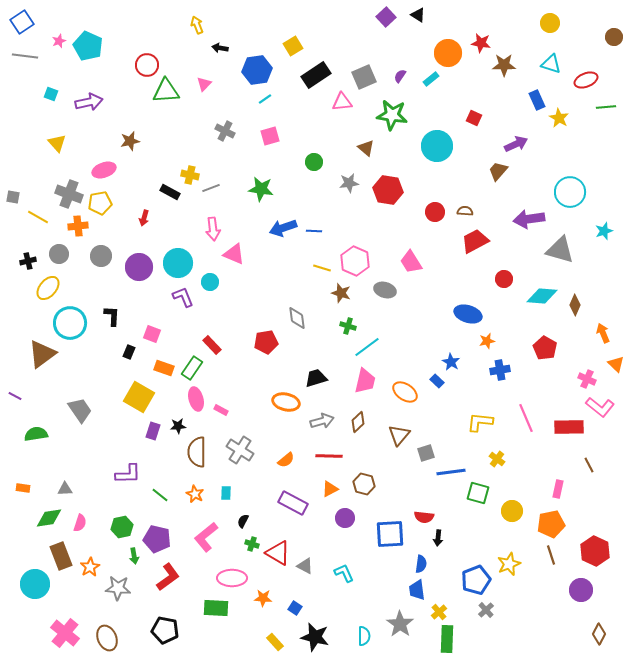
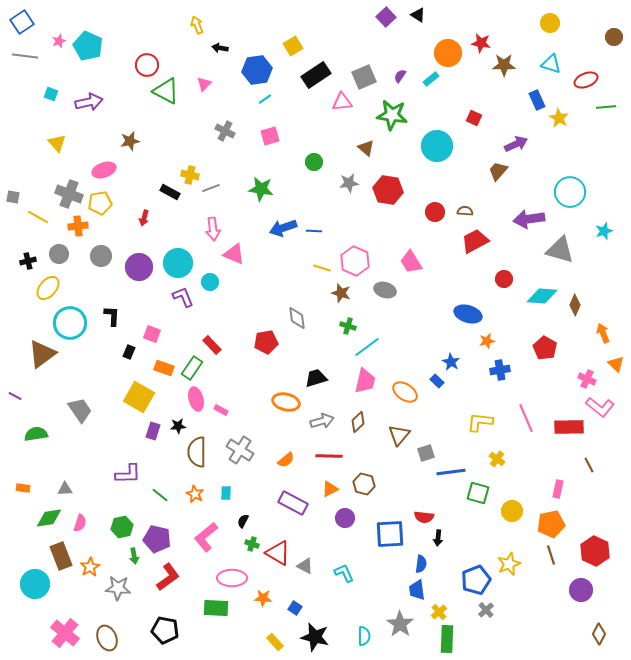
green triangle at (166, 91): rotated 32 degrees clockwise
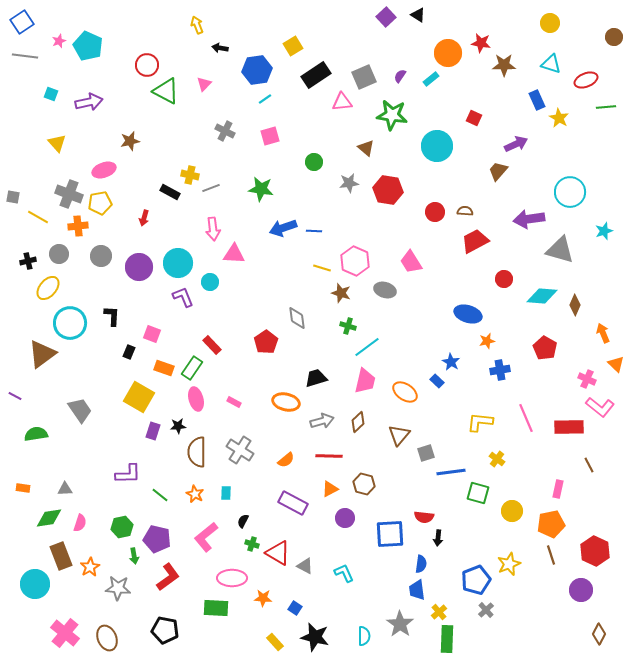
pink triangle at (234, 254): rotated 20 degrees counterclockwise
red pentagon at (266, 342): rotated 25 degrees counterclockwise
pink rectangle at (221, 410): moved 13 px right, 8 px up
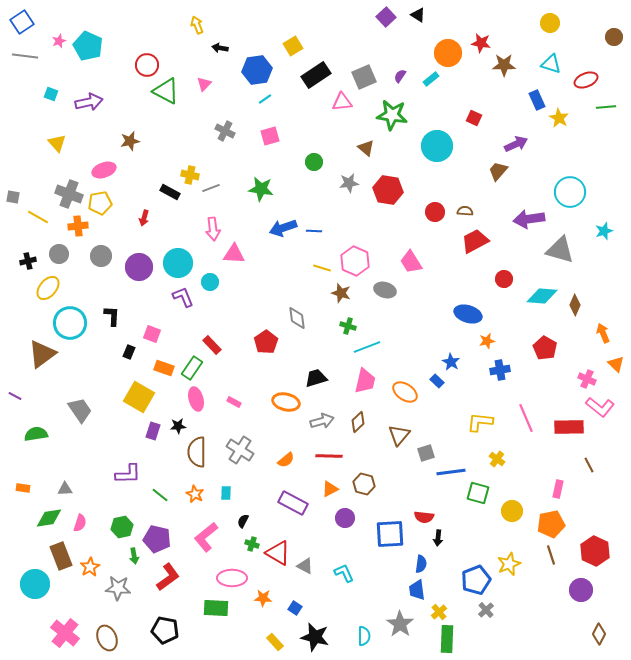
cyan line at (367, 347): rotated 16 degrees clockwise
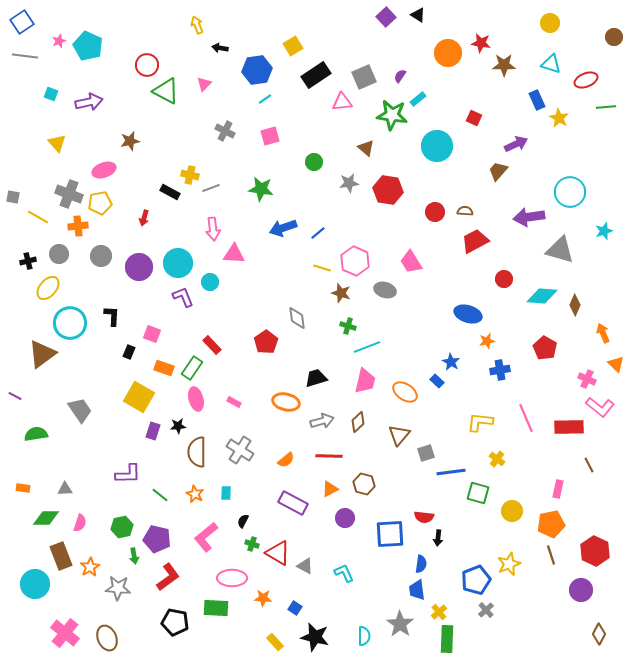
cyan rectangle at (431, 79): moved 13 px left, 20 px down
purple arrow at (529, 219): moved 2 px up
blue line at (314, 231): moved 4 px right, 2 px down; rotated 42 degrees counterclockwise
green diamond at (49, 518): moved 3 px left; rotated 8 degrees clockwise
black pentagon at (165, 630): moved 10 px right, 8 px up
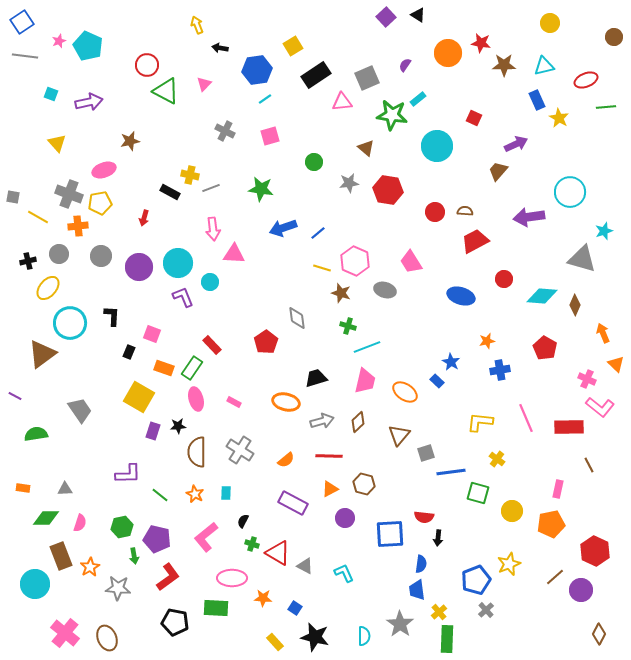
cyan triangle at (551, 64): moved 7 px left, 2 px down; rotated 30 degrees counterclockwise
purple semicircle at (400, 76): moved 5 px right, 11 px up
gray square at (364, 77): moved 3 px right, 1 px down
gray triangle at (560, 250): moved 22 px right, 9 px down
blue ellipse at (468, 314): moved 7 px left, 18 px up
brown line at (551, 555): moved 4 px right, 22 px down; rotated 66 degrees clockwise
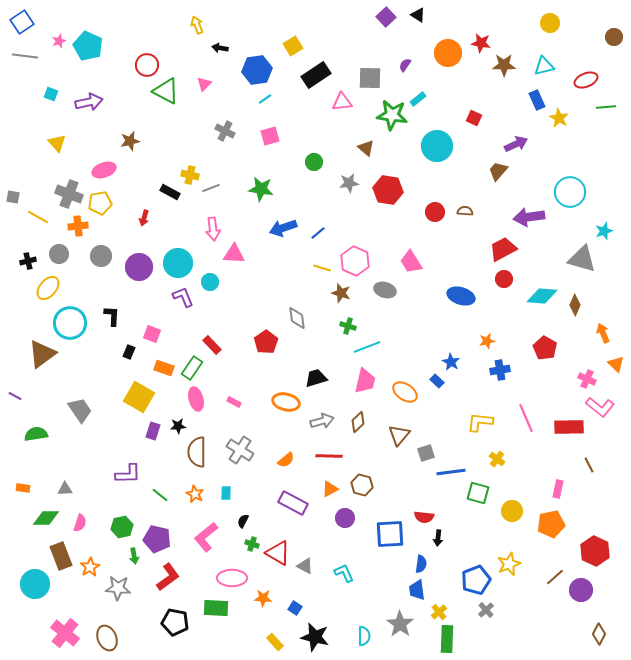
gray square at (367, 78): moved 3 px right; rotated 25 degrees clockwise
red trapezoid at (475, 241): moved 28 px right, 8 px down
brown hexagon at (364, 484): moved 2 px left, 1 px down
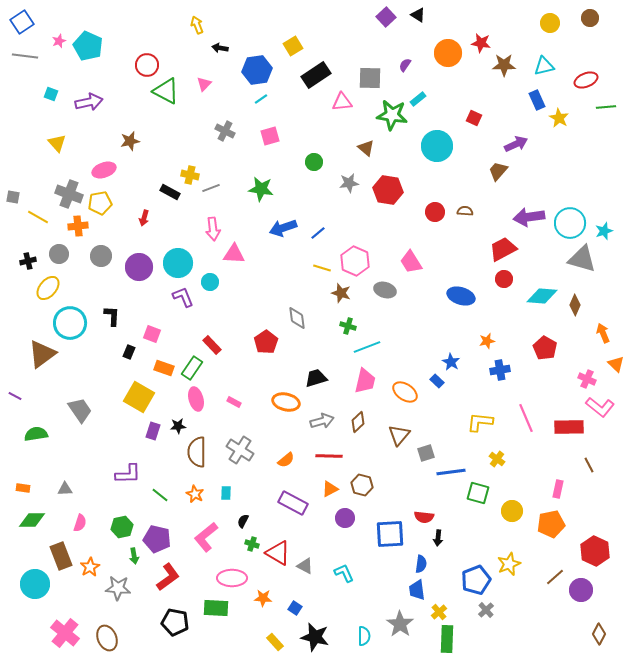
brown circle at (614, 37): moved 24 px left, 19 px up
cyan line at (265, 99): moved 4 px left
cyan circle at (570, 192): moved 31 px down
green diamond at (46, 518): moved 14 px left, 2 px down
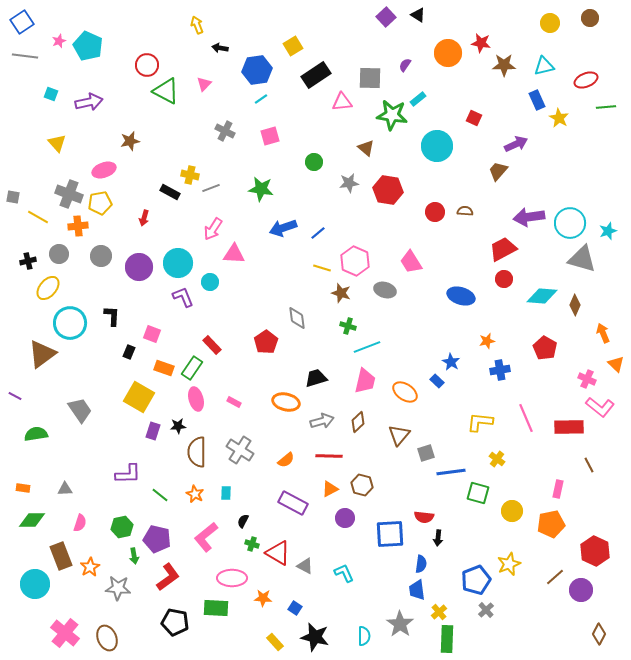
pink arrow at (213, 229): rotated 40 degrees clockwise
cyan star at (604, 231): moved 4 px right
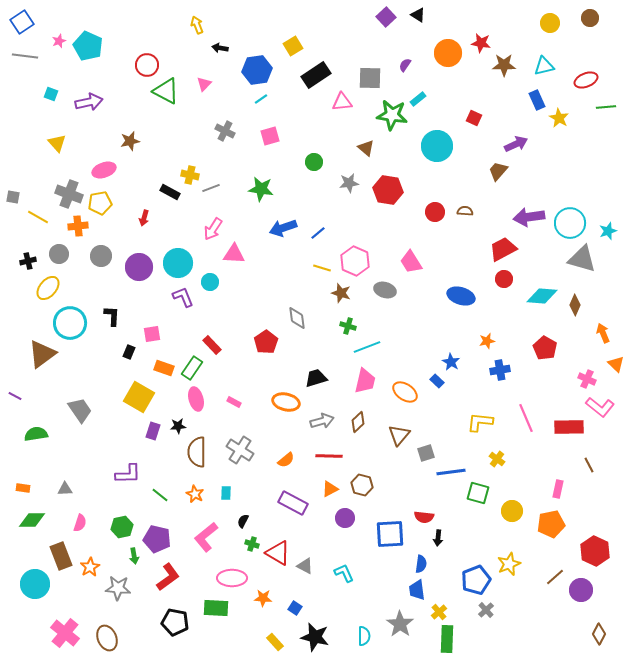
pink square at (152, 334): rotated 30 degrees counterclockwise
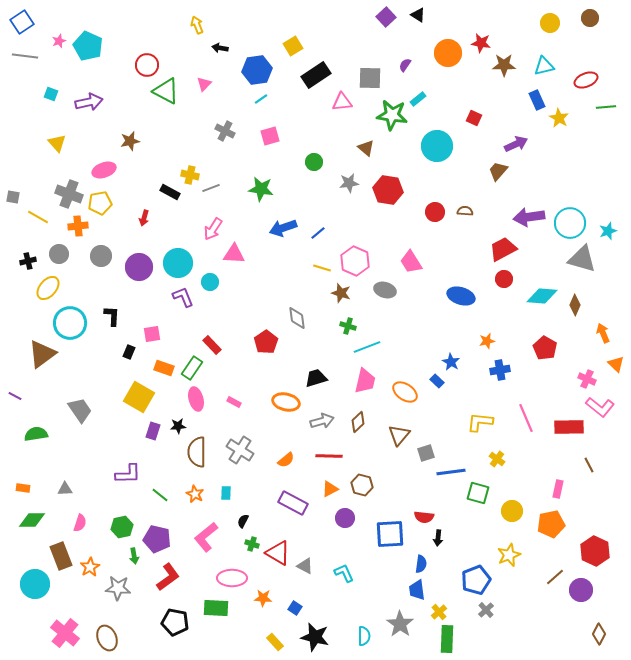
yellow star at (509, 564): moved 9 px up
